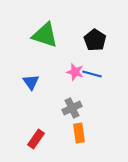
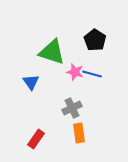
green triangle: moved 7 px right, 17 px down
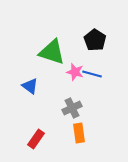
blue triangle: moved 1 px left, 4 px down; rotated 18 degrees counterclockwise
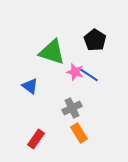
blue line: moved 3 px left, 1 px down; rotated 18 degrees clockwise
orange rectangle: rotated 24 degrees counterclockwise
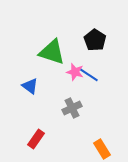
orange rectangle: moved 23 px right, 16 px down
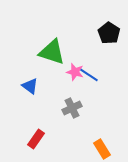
black pentagon: moved 14 px right, 7 px up
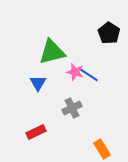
green triangle: rotated 32 degrees counterclockwise
blue triangle: moved 8 px right, 3 px up; rotated 24 degrees clockwise
red rectangle: moved 7 px up; rotated 30 degrees clockwise
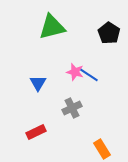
green triangle: moved 25 px up
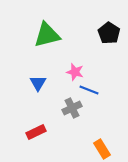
green triangle: moved 5 px left, 8 px down
blue line: moved 15 px down; rotated 12 degrees counterclockwise
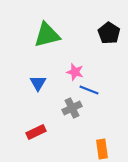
orange rectangle: rotated 24 degrees clockwise
